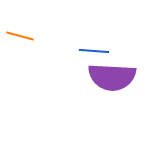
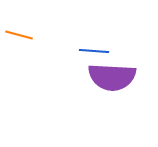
orange line: moved 1 px left, 1 px up
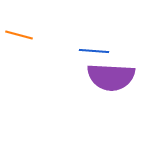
purple semicircle: moved 1 px left
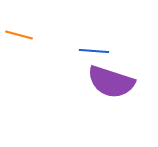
purple semicircle: moved 5 px down; rotated 15 degrees clockwise
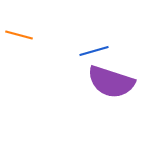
blue line: rotated 20 degrees counterclockwise
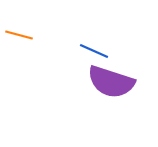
blue line: rotated 40 degrees clockwise
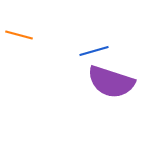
blue line: rotated 40 degrees counterclockwise
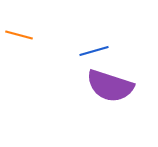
purple semicircle: moved 1 px left, 4 px down
